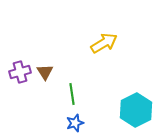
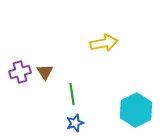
yellow arrow: rotated 20 degrees clockwise
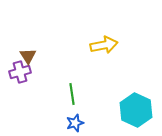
yellow arrow: moved 2 px down
brown triangle: moved 17 px left, 16 px up
cyan hexagon: rotated 8 degrees counterclockwise
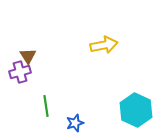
green line: moved 26 px left, 12 px down
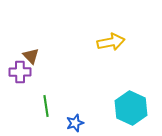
yellow arrow: moved 7 px right, 3 px up
brown triangle: moved 3 px right; rotated 12 degrees counterclockwise
purple cross: rotated 15 degrees clockwise
cyan hexagon: moved 5 px left, 2 px up
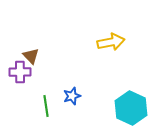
blue star: moved 3 px left, 27 px up
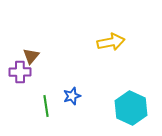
brown triangle: rotated 24 degrees clockwise
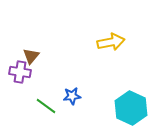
purple cross: rotated 10 degrees clockwise
blue star: rotated 12 degrees clockwise
green line: rotated 45 degrees counterclockwise
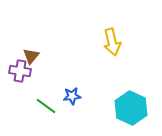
yellow arrow: moved 1 px right; rotated 88 degrees clockwise
purple cross: moved 1 px up
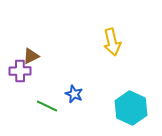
brown triangle: rotated 24 degrees clockwise
purple cross: rotated 10 degrees counterclockwise
blue star: moved 2 px right, 2 px up; rotated 30 degrees clockwise
green line: moved 1 px right; rotated 10 degrees counterclockwise
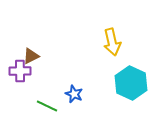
cyan hexagon: moved 25 px up
